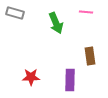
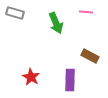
brown rectangle: rotated 54 degrees counterclockwise
red star: rotated 30 degrees clockwise
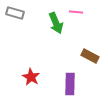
pink line: moved 10 px left
purple rectangle: moved 4 px down
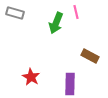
pink line: rotated 72 degrees clockwise
green arrow: rotated 45 degrees clockwise
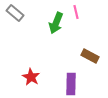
gray rectangle: rotated 24 degrees clockwise
purple rectangle: moved 1 px right
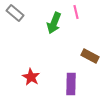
green arrow: moved 2 px left
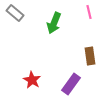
pink line: moved 13 px right
brown rectangle: rotated 54 degrees clockwise
red star: moved 1 px right, 3 px down
purple rectangle: rotated 35 degrees clockwise
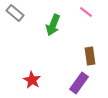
pink line: moved 3 px left; rotated 40 degrees counterclockwise
green arrow: moved 1 px left, 2 px down
purple rectangle: moved 8 px right, 1 px up
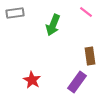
gray rectangle: rotated 48 degrees counterclockwise
purple rectangle: moved 2 px left, 1 px up
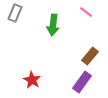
gray rectangle: rotated 60 degrees counterclockwise
green arrow: rotated 15 degrees counterclockwise
brown rectangle: rotated 48 degrees clockwise
purple rectangle: moved 5 px right
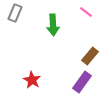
green arrow: rotated 10 degrees counterclockwise
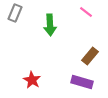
green arrow: moved 3 px left
purple rectangle: rotated 70 degrees clockwise
